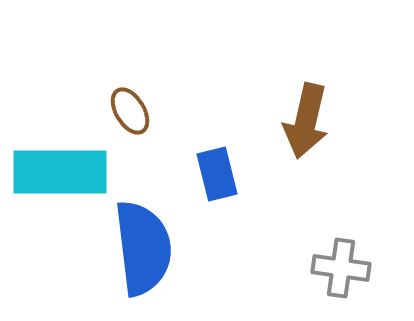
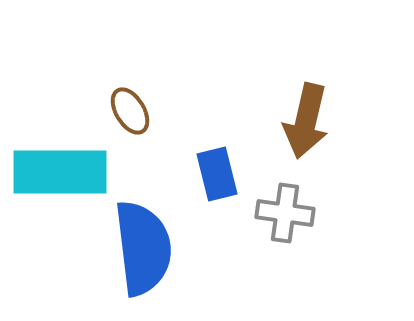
gray cross: moved 56 px left, 55 px up
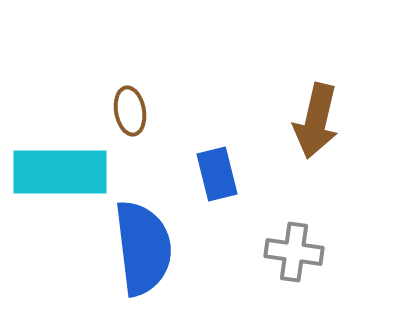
brown ellipse: rotated 21 degrees clockwise
brown arrow: moved 10 px right
gray cross: moved 9 px right, 39 px down
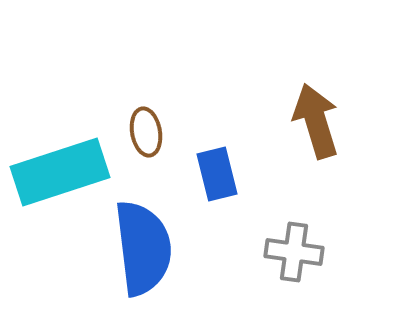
brown ellipse: moved 16 px right, 21 px down
brown arrow: rotated 150 degrees clockwise
cyan rectangle: rotated 18 degrees counterclockwise
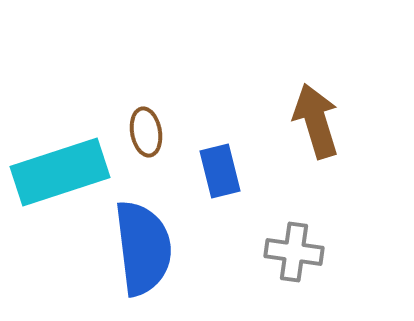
blue rectangle: moved 3 px right, 3 px up
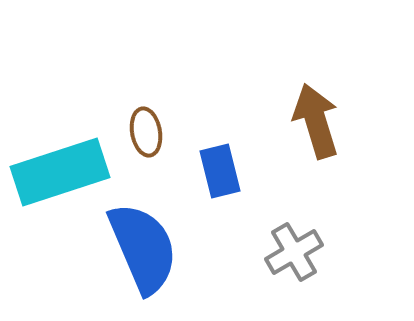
blue semicircle: rotated 16 degrees counterclockwise
gray cross: rotated 38 degrees counterclockwise
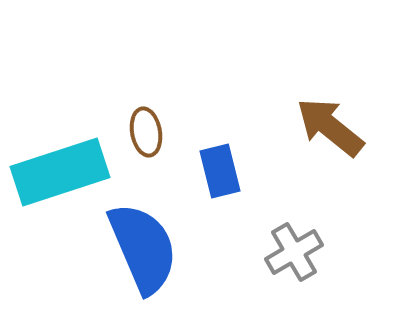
brown arrow: moved 14 px right, 6 px down; rotated 34 degrees counterclockwise
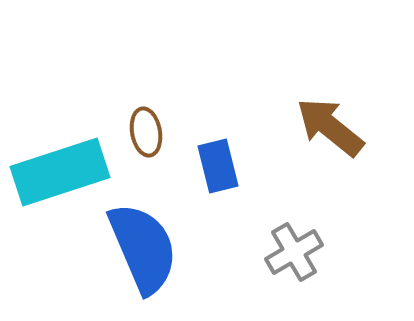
blue rectangle: moved 2 px left, 5 px up
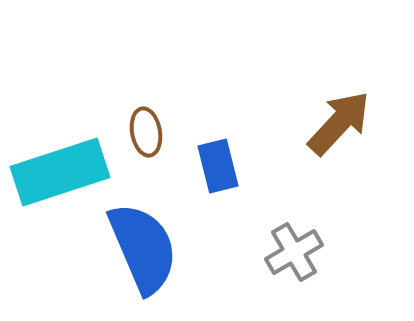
brown arrow: moved 9 px right, 4 px up; rotated 94 degrees clockwise
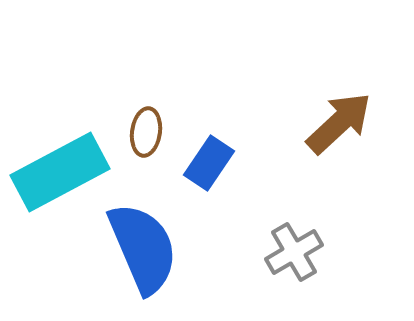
brown arrow: rotated 4 degrees clockwise
brown ellipse: rotated 18 degrees clockwise
blue rectangle: moved 9 px left, 3 px up; rotated 48 degrees clockwise
cyan rectangle: rotated 10 degrees counterclockwise
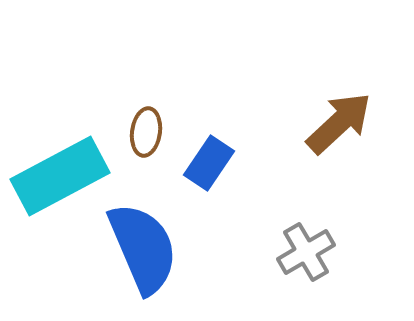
cyan rectangle: moved 4 px down
gray cross: moved 12 px right
